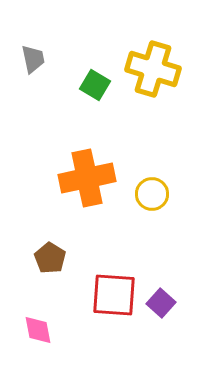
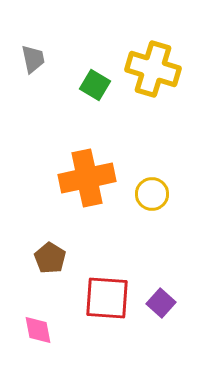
red square: moved 7 px left, 3 px down
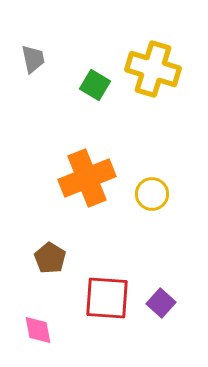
orange cross: rotated 10 degrees counterclockwise
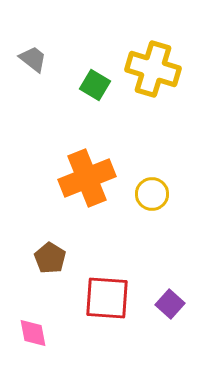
gray trapezoid: rotated 40 degrees counterclockwise
purple square: moved 9 px right, 1 px down
pink diamond: moved 5 px left, 3 px down
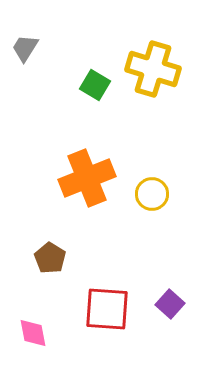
gray trapezoid: moved 8 px left, 11 px up; rotated 96 degrees counterclockwise
red square: moved 11 px down
